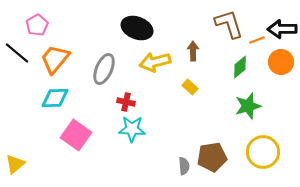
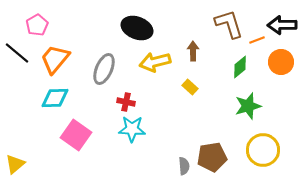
black arrow: moved 4 px up
yellow circle: moved 2 px up
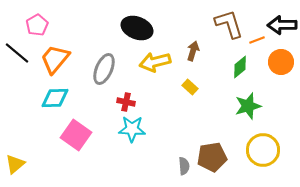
brown arrow: rotated 18 degrees clockwise
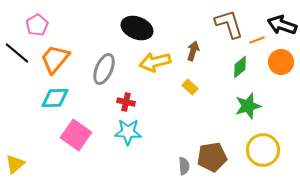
black arrow: rotated 20 degrees clockwise
cyan star: moved 4 px left, 3 px down
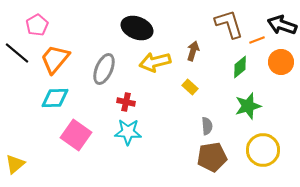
gray semicircle: moved 23 px right, 40 px up
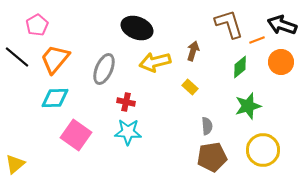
black line: moved 4 px down
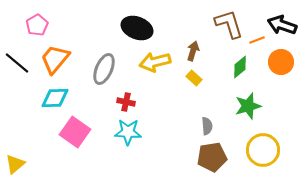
black line: moved 6 px down
yellow rectangle: moved 4 px right, 9 px up
pink square: moved 1 px left, 3 px up
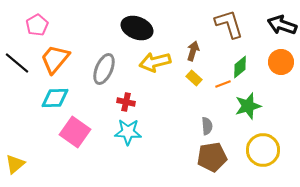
orange line: moved 34 px left, 44 px down
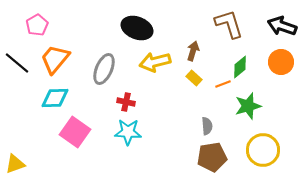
black arrow: moved 1 px down
yellow triangle: rotated 20 degrees clockwise
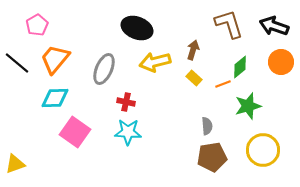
black arrow: moved 8 px left
brown arrow: moved 1 px up
